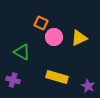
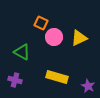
purple cross: moved 2 px right
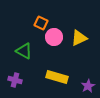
green triangle: moved 2 px right, 1 px up
purple star: rotated 16 degrees clockwise
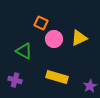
pink circle: moved 2 px down
purple star: moved 2 px right
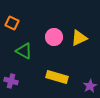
orange square: moved 29 px left
pink circle: moved 2 px up
purple cross: moved 4 px left, 1 px down
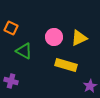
orange square: moved 1 px left, 5 px down
yellow rectangle: moved 9 px right, 12 px up
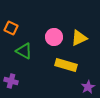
purple star: moved 2 px left, 1 px down
